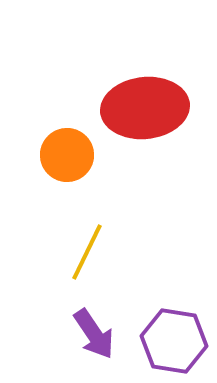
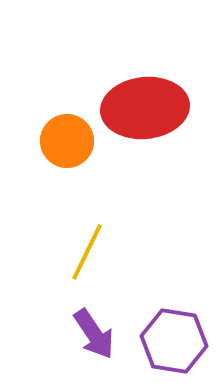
orange circle: moved 14 px up
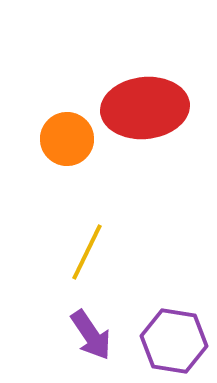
orange circle: moved 2 px up
purple arrow: moved 3 px left, 1 px down
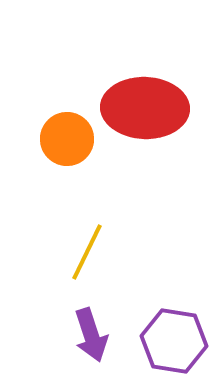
red ellipse: rotated 8 degrees clockwise
purple arrow: rotated 16 degrees clockwise
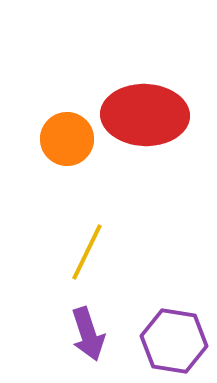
red ellipse: moved 7 px down
purple arrow: moved 3 px left, 1 px up
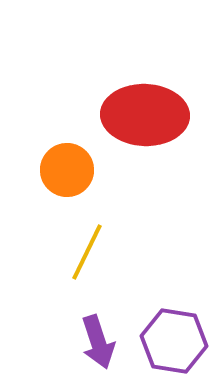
orange circle: moved 31 px down
purple arrow: moved 10 px right, 8 px down
